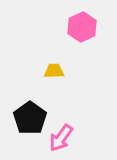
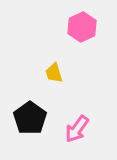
yellow trapezoid: moved 2 px down; rotated 105 degrees counterclockwise
pink arrow: moved 16 px right, 9 px up
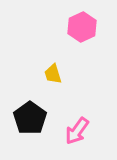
yellow trapezoid: moved 1 px left, 1 px down
pink arrow: moved 2 px down
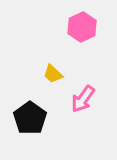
yellow trapezoid: rotated 30 degrees counterclockwise
pink arrow: moved 6 px right, 32 px up
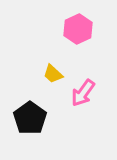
pink hexagon: moved 4 px left, 2 px down
pink arrow: moved 6 px up
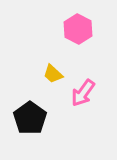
pink hexagon: rotated 8 degrees counterclockwise
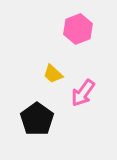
pink hexagon: rotated 12 degrees clockwise
black pentagon: moved 7 px right, 1 px down
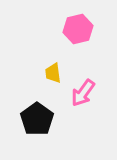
pink hexagon: rotated 8 degrees clockwise
yellow trapezoid: moved 1 px up; rotated 40 degrees clockwise
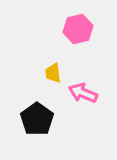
pink arrow: rotated 76 degrees clockwise
